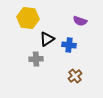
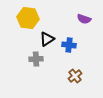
purple semicircle: moved 4 px right, 2 px up
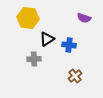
purple semicircle: moved 1 px up
gray cross: moved 2 px left
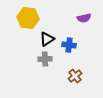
purple semicircle: rotated 32 degrees counterclockwise
gray cross: moved 11 px right
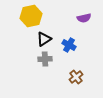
yellow hexagon: moved 3 px right, 2 px up; rotated 20 degrees counterclockwise
black triangle: moved 3 px left
blue cross: rotated 24 degrees clockwise
brown cross: moved 1 px right, 1 px down
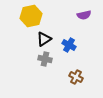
purple semicircle: moved 3 px up
gray cross: rotated 16 degrees clockwise
brown cross: rotated 24 degrees counterclockwise
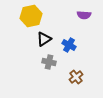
purple semicircle: rotated 16 degrees clockwise
gray cross: moved 4 px right, 3 px down
brown cross: rotated 24 degrees clockwise
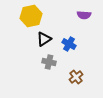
blue cross: moved 1 px up
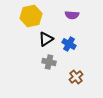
purple semicircle: moved 12 px left
black triangle: moved 2 px right
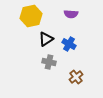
purple semicircle: moved 1 px left, 1 px up
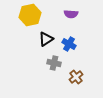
yellow hexagon: moved 1 px left, 1 px up
gray cross: moved 5 px right, 1 px down
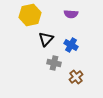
black triangle: rotated 14 degrees counterclockwise
blue cross: moved 2 px right, 1 px down
